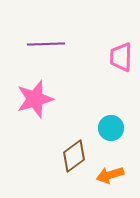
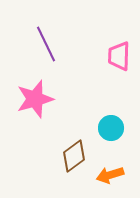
purple line: rotated 66 degrees clockwise
pink trapezoid: moved 2 px left, 1 px up
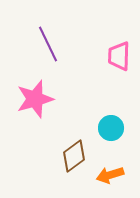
purple line: moved 2 px right
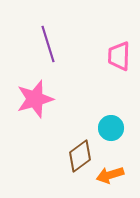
purple line: rotated 9 degrees clockwise
brown diamond: moved 6 px right
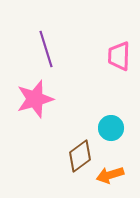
purple line: moved 2 px left, 5 px down
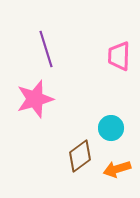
orange arrow: moved 7 px right, 6 px up
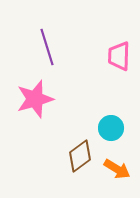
purple line: moved 1 px right, 2 px up
orange arrow: rotated 132 degrees counterclockwise
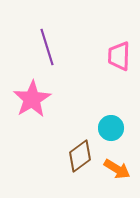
pink star: moved 3 px left; rotated 15 degrees counterclockwise
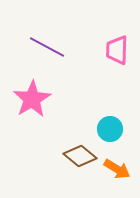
purple line: rotated 45 degrees counterclockwise
pink trapezoid: moved 2 px left, 6 px up
cyan circle: moved 1 px left, 1 px down
brown diamond: rotated 76 degrees clockwise
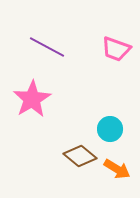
pink trapezoid: moved 1 px left, 1 px up; rotated 72 degrees counterclockwise
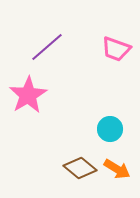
purple line: rotated 69 degrees counterclockwise
pink star: moved 4 px left, 4 px up
brown diamond: moved 12 px down
